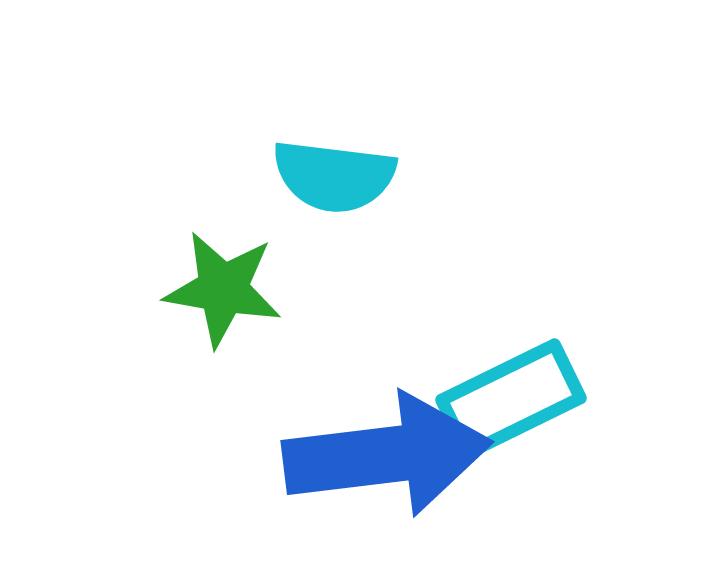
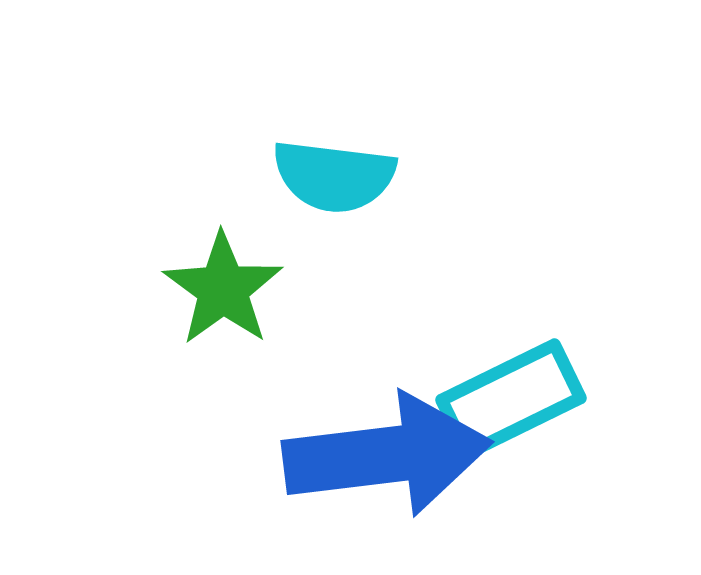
green star: rotated 26 degrees clockwise
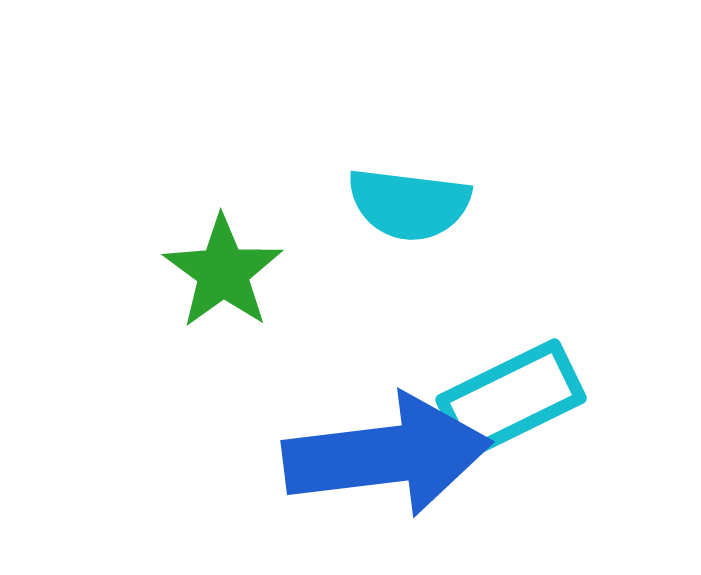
cyan semicircle: moved 75 px right, 28 px down
green star: moved 17 px up
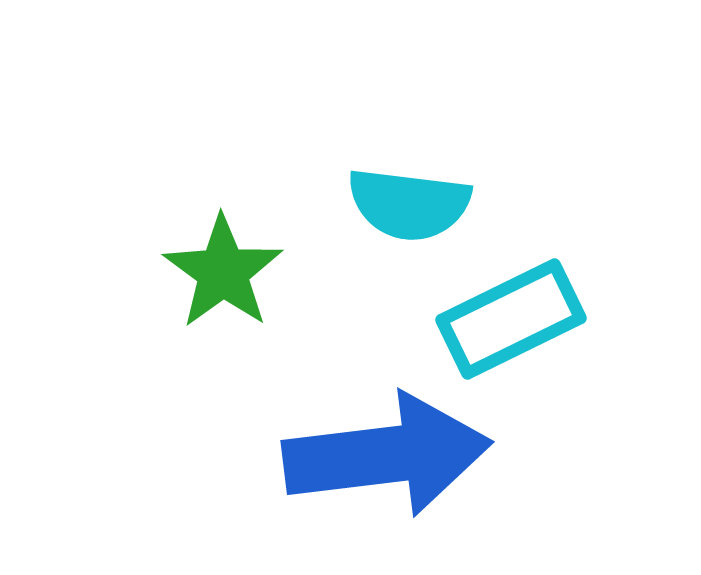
cyan rectangle: moved 80 px up
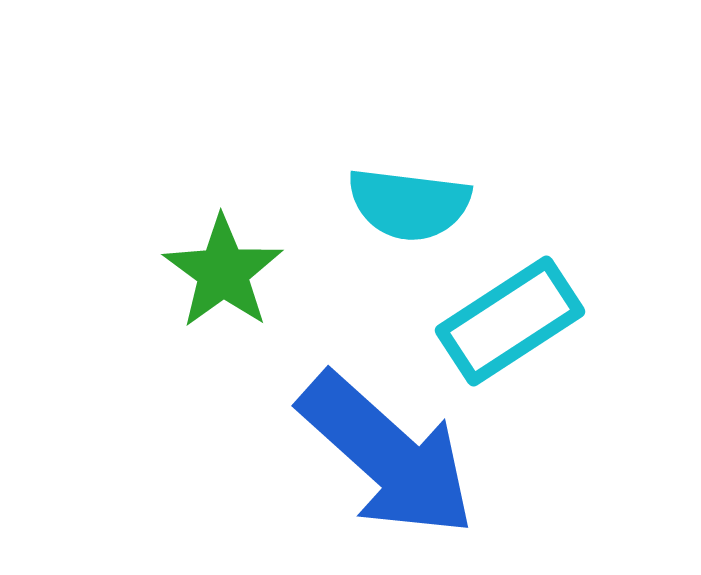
cyan rectangle: moved 1 px left, 2 px down; rotated 7 degrees counterclockwise
blue arrow: rotated 49 degrees clockwise
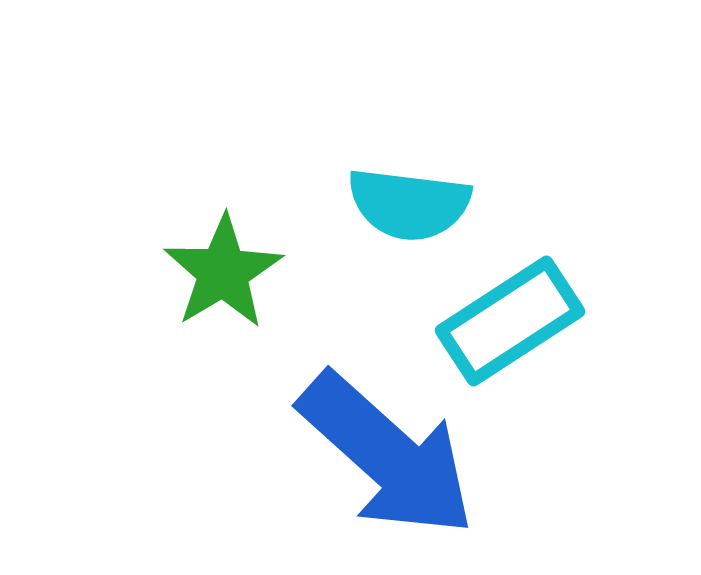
green star: rotated 5 degrees clockwise
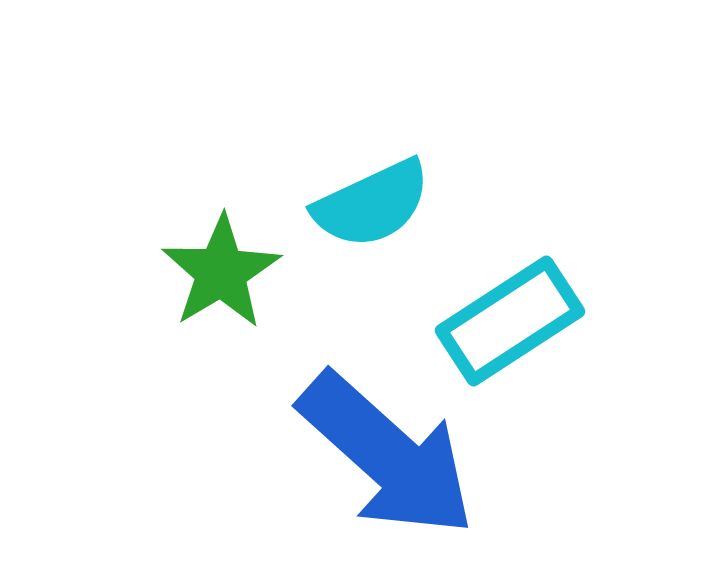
cyan semicircle: moved 37 px left; rotated 32 degrees counterclockwise
green star: moved 2 px left
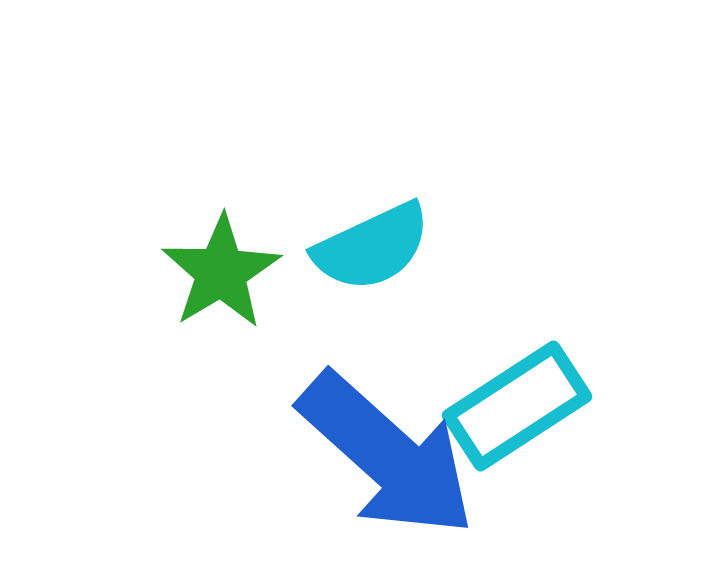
cyan semicircle: moved 43 px down
cyan rectangle: moved 7 px right, 85 px down
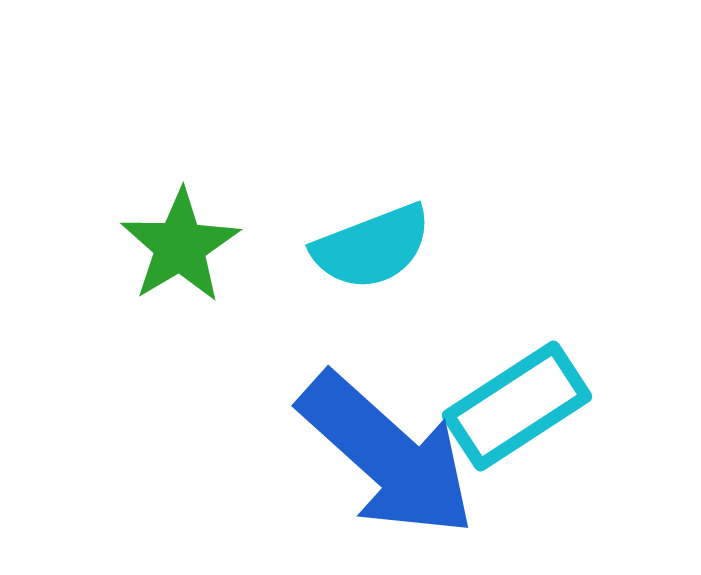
cyan semicircle: rotated 4 degrees clockwise
green star: moved 41 px left, 26 px up
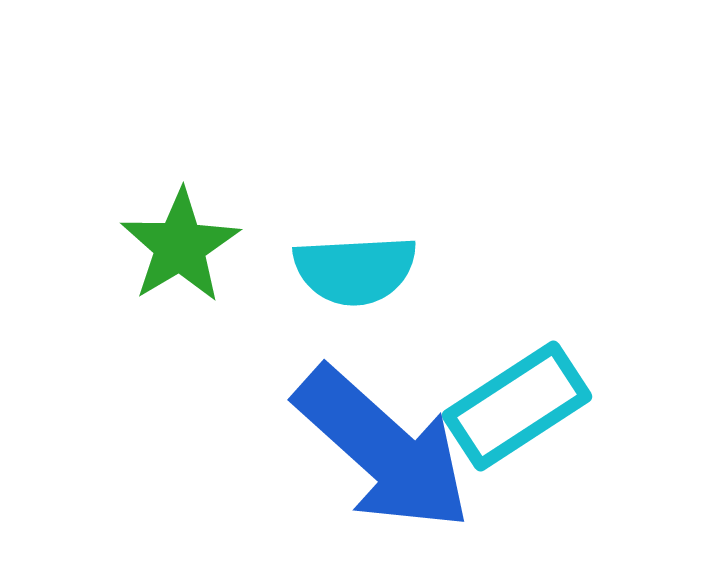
cyan semicircle: moved 17 px left, 23 px down; rotated 18 degrees clockwise
blue arrow: moved 4 px left, 6 px up
